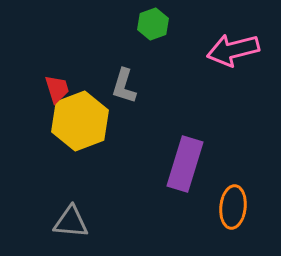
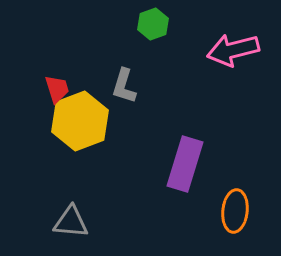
orange ellipse: moved 2 px right, 4 px down
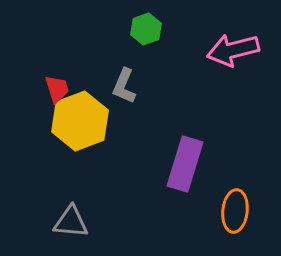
green hexagon: moved 7 px left, 5 px down
gray L-shape: rotated 6 degrees clockwise
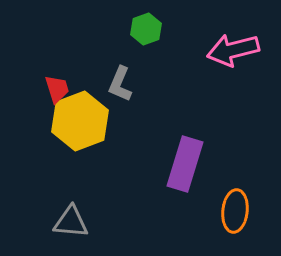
gray L-shape: moved 4 px left, 2 px up
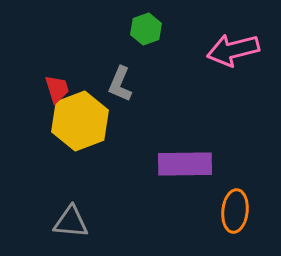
purple rectangle: rotated 72 degrees clockwise
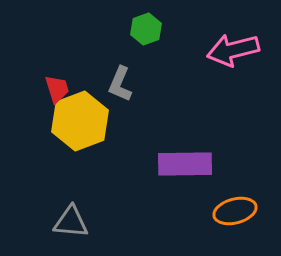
orange ellipse: rotated 69 degrees clockwise
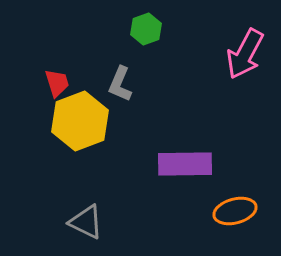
pink arrow: moved 12 px right, 4 px down; rotated 48 degrees counterclockwise
red trapezoid: moved 6 px up
gray triangle: moved 15 px right; rotated 21 degrees clockwise
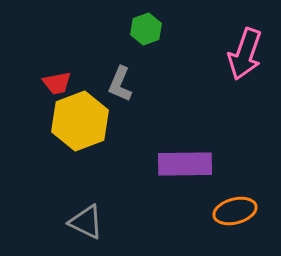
pink arrow: rotated 9 degrees counterclockwise
red trapezoid: rotated 96 degrees clockwise
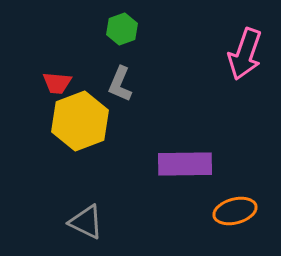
green hexagon: moved 24 px left
red trapezoid: rotated 16 degrees clockwise
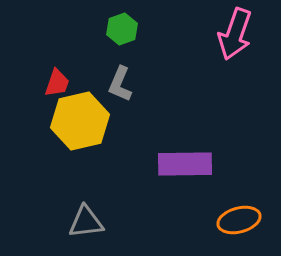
pink arrow: moved 10 px left, 20 px up
red trapezoid: rotated 76 degrees counterclockwise
yellow hexagon: rotated 8 degrees clockwise
orange ellipse: moved 4 px right, 9 px down
gray triangle: rotated 33 degrees counterclockwise
